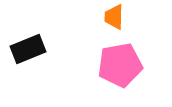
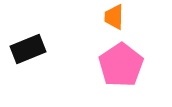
pink pentagon: moved 1 px right; rotated 24 degrees counterclockwise
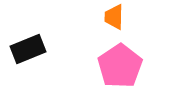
pink pentagon: moved 1 px left, 1 px down
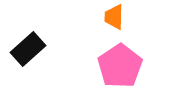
black rectangle: rotated 20 degrees counterclockwise
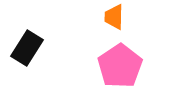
black rectangle: moved 1 px left, 1 px up; rotated 16 degrees counterclockwise
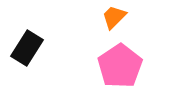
orange trapezoid: rotated 44 degrees clockwise
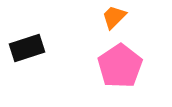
black rectangle: rotated 40 degrees clockwise
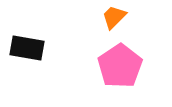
black rectangle: rotated 28 degrees clockwise
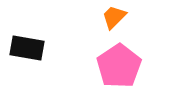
pink pentagon: moved 1 px left
